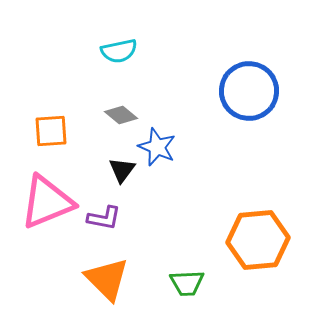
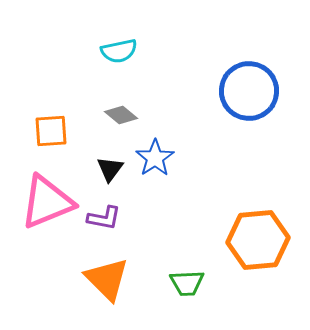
blue star: moved 2 px left, 11 px down; rotated 15 degrees clockwise
black triangle: moved 12 px left, 1 px up
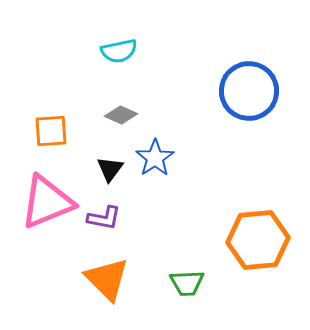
gray diamond: rotated 16 degrees counterclockwise
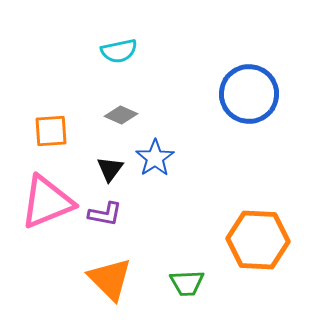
blue circle: moved 3 px down
purple L-shape: moved 1 px right, 4 px up
orange hexagon: rotated 8 degrees clockwise
orange triangle: moved 3 px right
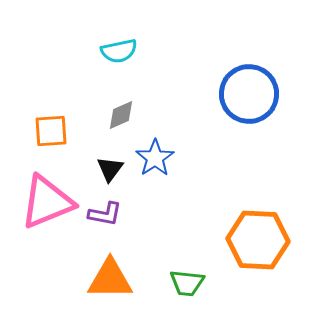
gray diamond: rotated 48 degrees counterclockwise
orange triangle: rotated 45 degrees counterclockwise
green trapezoid: rotated 9 degrees clockwise
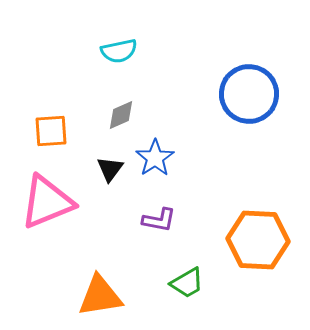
purple L-shape: moved 54 px right, 6 px down
orange triangle: moved 10 px left, 17 px down; rotated 9 degrees counterclockwise
green trapezoid: rotated 36 degrees counterclockwise
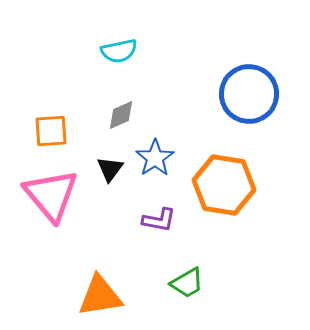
pink triangle: moved 4 px right, 7 px up; rotated 48 degrees counterclockwise
orange hexagon: moved 34 px left, 55 px up; rotated 6 degrees clockwise
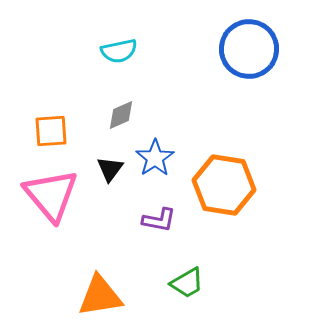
blue circle: moved 45 px up
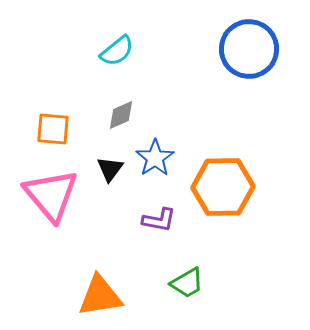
cyan semicircle: moved 2 px left; rotated 27 degrees counterclockwise
orange square: moved 2 px right, 2 px up; rotated 9 degrees clockwise
orange hexagon: moved 1 px left, 2 px down; rotated 10 degrees counterclockwise
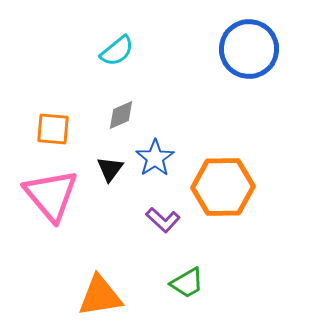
purple L-shape: moved 4 px right; rotated 32 degrees clockwise
